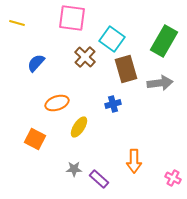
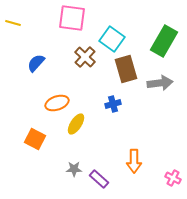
yellow line: moved 4 px left
yellow ellipse: moved 3 px left, 3 px up
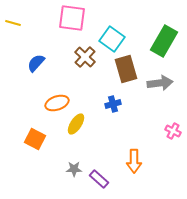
pink cross: moved 47 px up
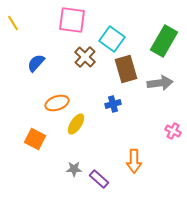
pink square: moved 2 px down
yellow line: rotated 42 degrees clockwise
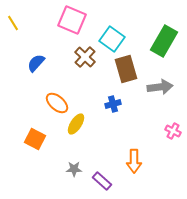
pink square: rotated 16 degrees clockwise
gray arrow: moved 4 px down
orange ellipse: rotated 60 degrees clockwise
purple rectangle: moved 3 px right, 2 px down
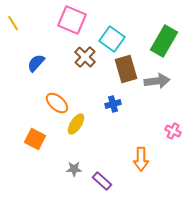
gray arrow: moved 3 px left, 6 px up
orange arrow: moved 7 px right, 2 px up
